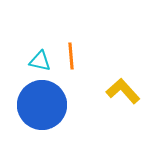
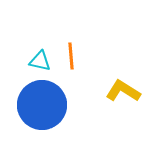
yellow L-shape: rotated 16 degrees counterclockwise
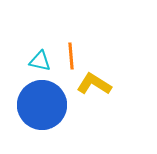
yellow L-shape: moved 29 px left, 7 px up
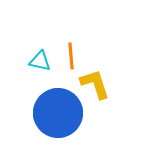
yellow L-shape: moved 1 px right; rotated 40 degrees clockwise
blue circle: moved 16 px right, 8 px down
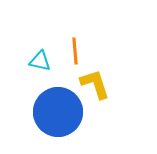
orange line: moved 4 px right, 5 px up
blue circle: moved 1 px up
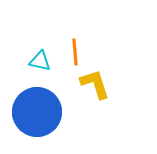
orange line: moved 1 px down
blue circle: moved 21 px left
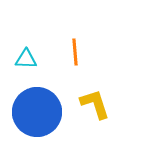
cyan triangle: moved 14 px left, 2 px up; rotated 10 degrees counterclockwise
yellow L-shape: moved 20 px down
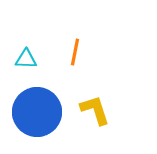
orange line: rotated 16 degrees clockwise
yellow L-shape: moved 6 px down
